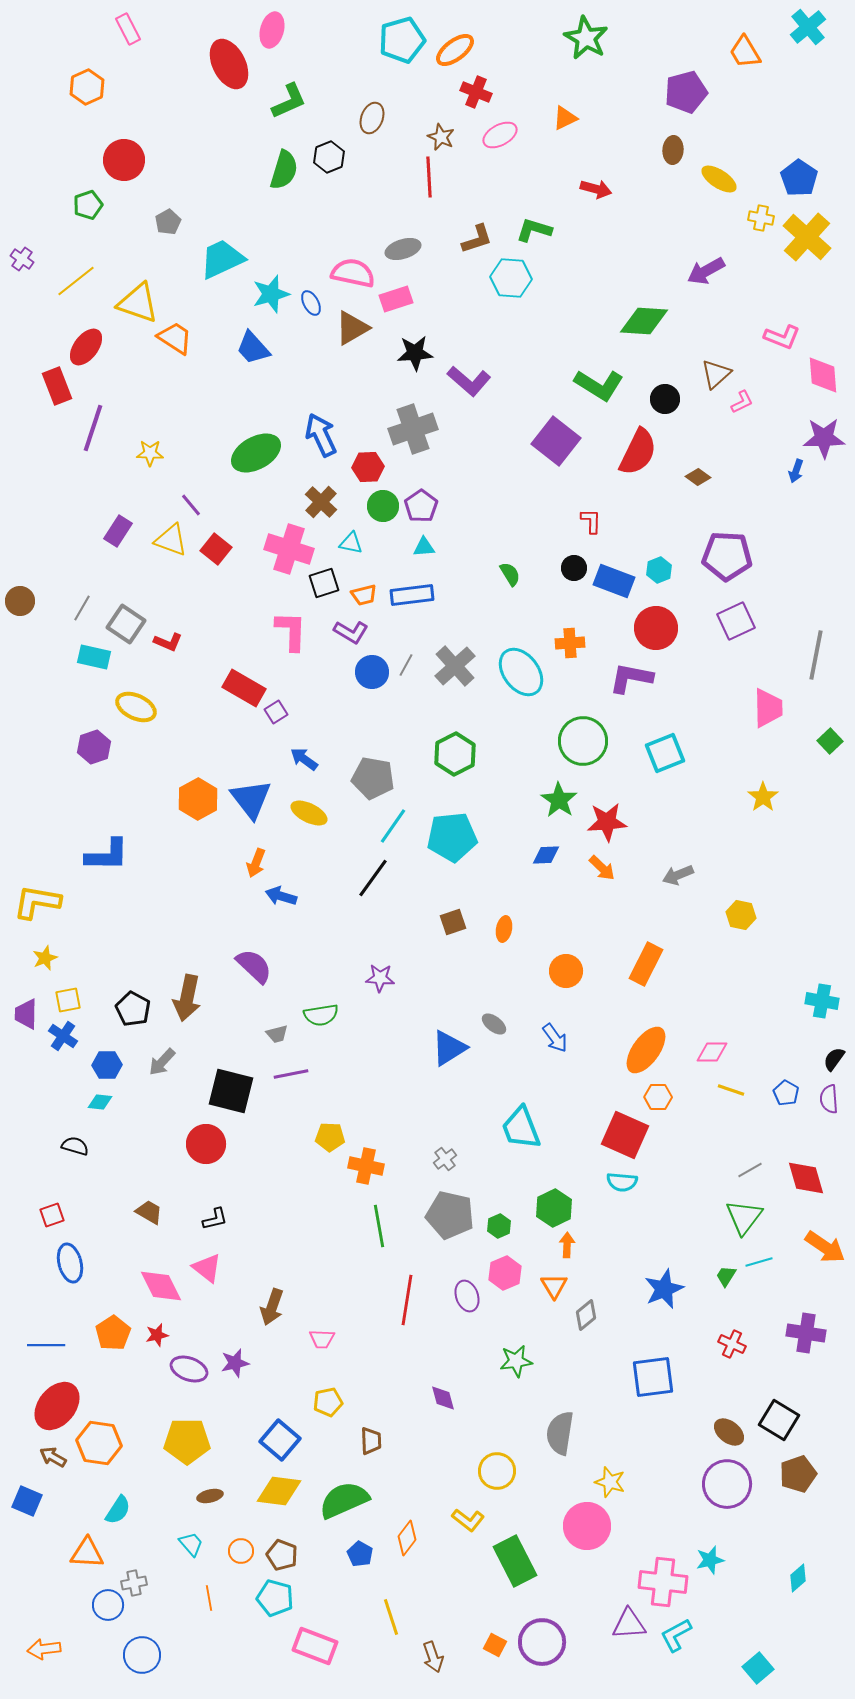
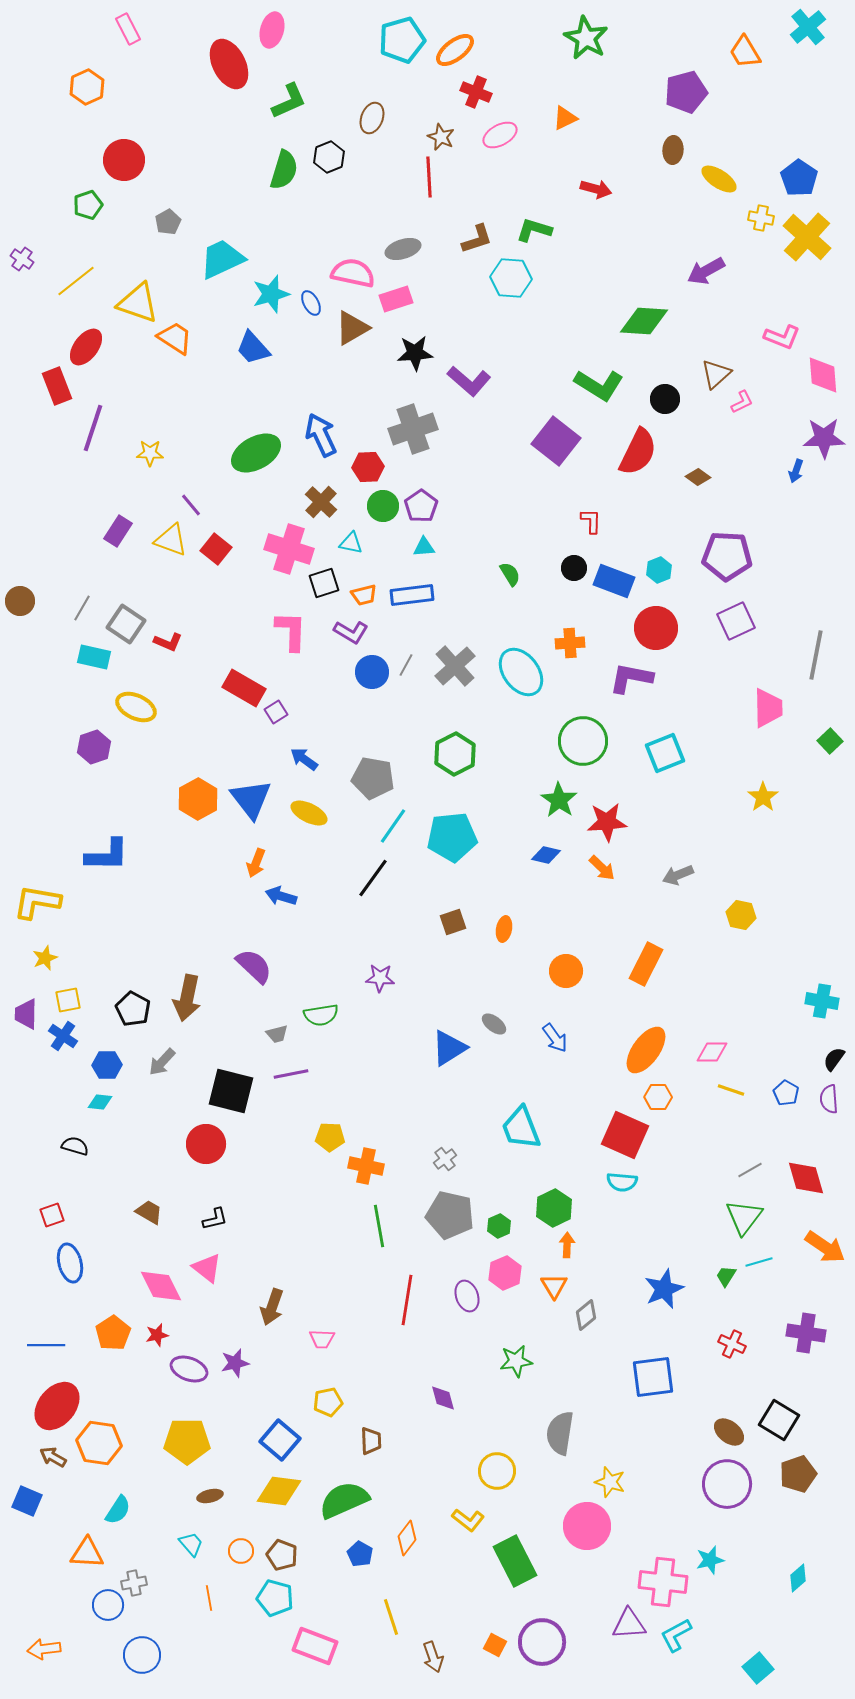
blue diamond at (546, 855): rotated 16 degrees clockwise
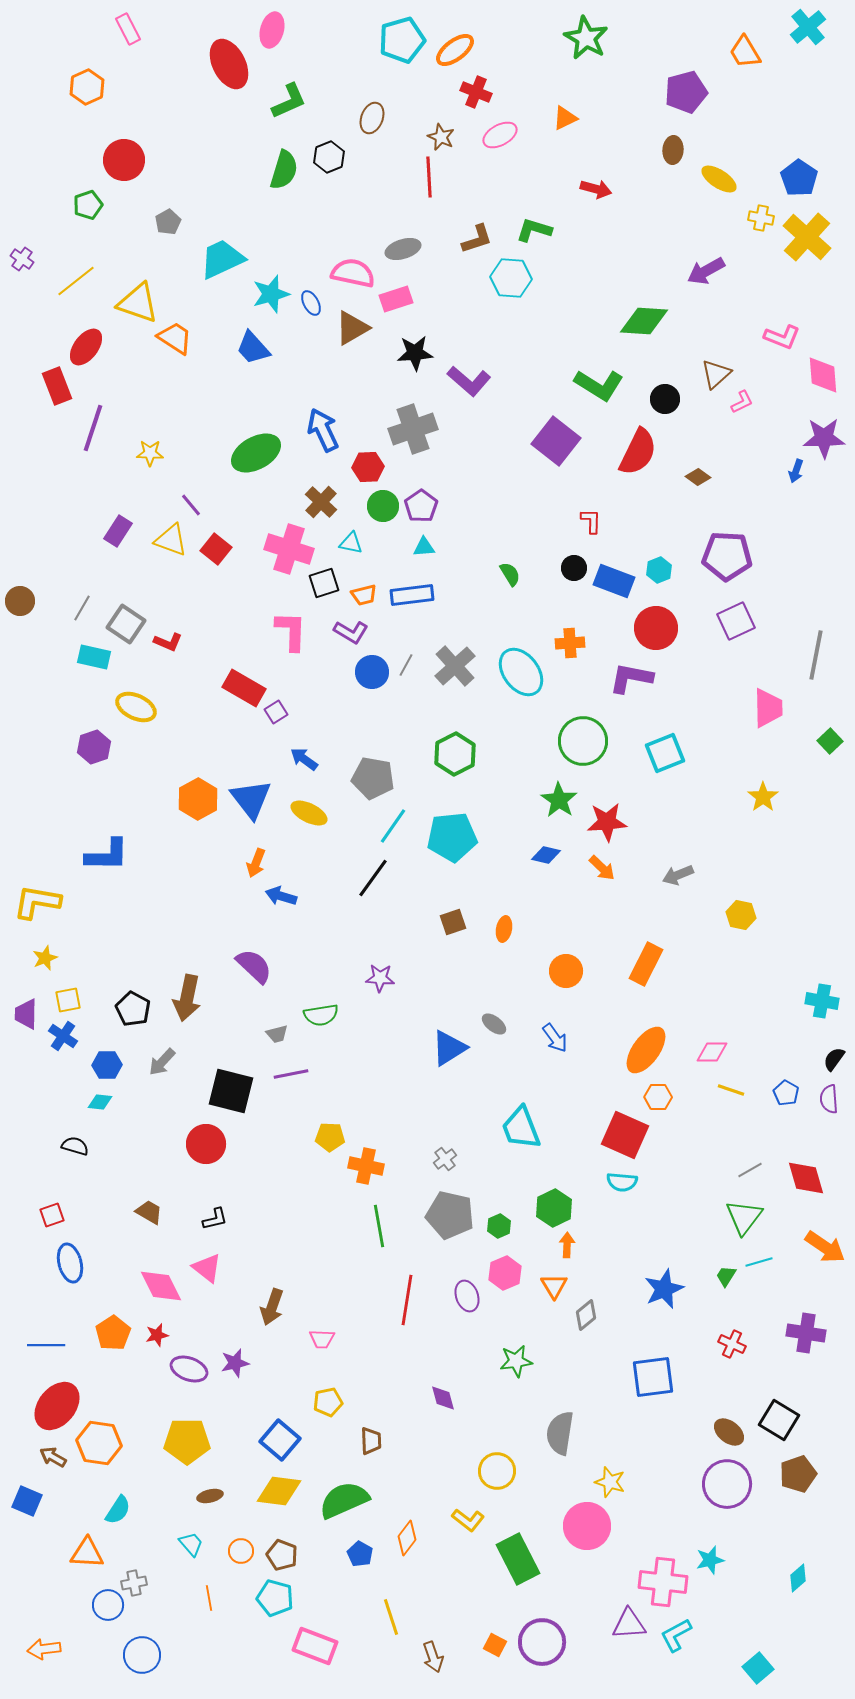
blue arrow at (321, 435): moved 2 px right, 5 px up
green rectangle at (515, 1561): moved 3 px right, 2 px up
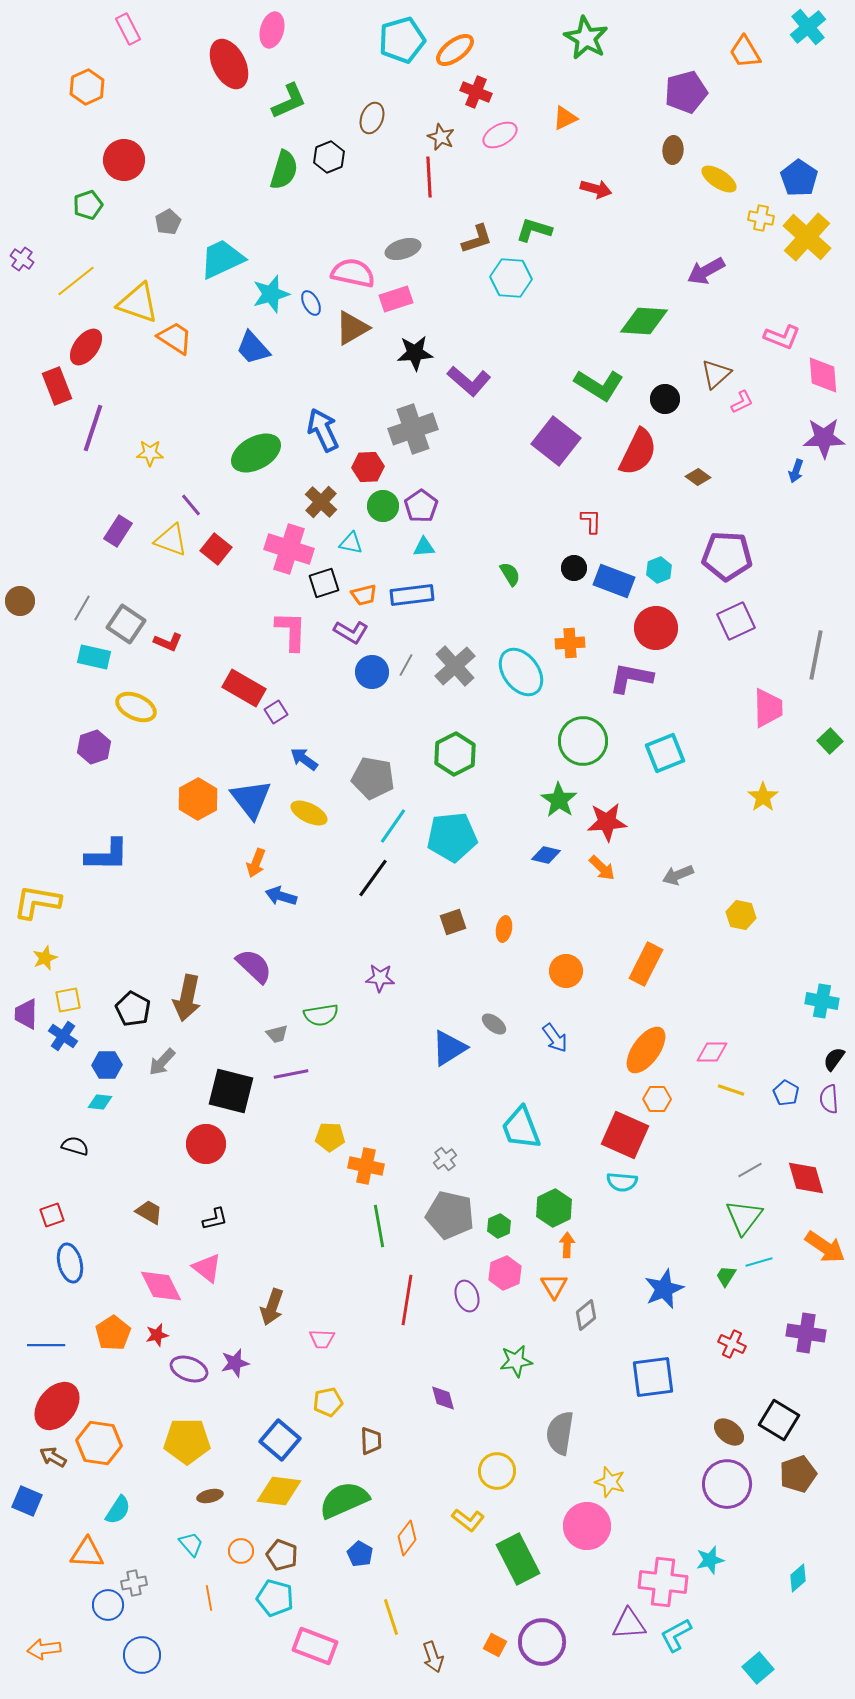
orange hexagon at (658, 1097): moved 1 px left, 2 px down
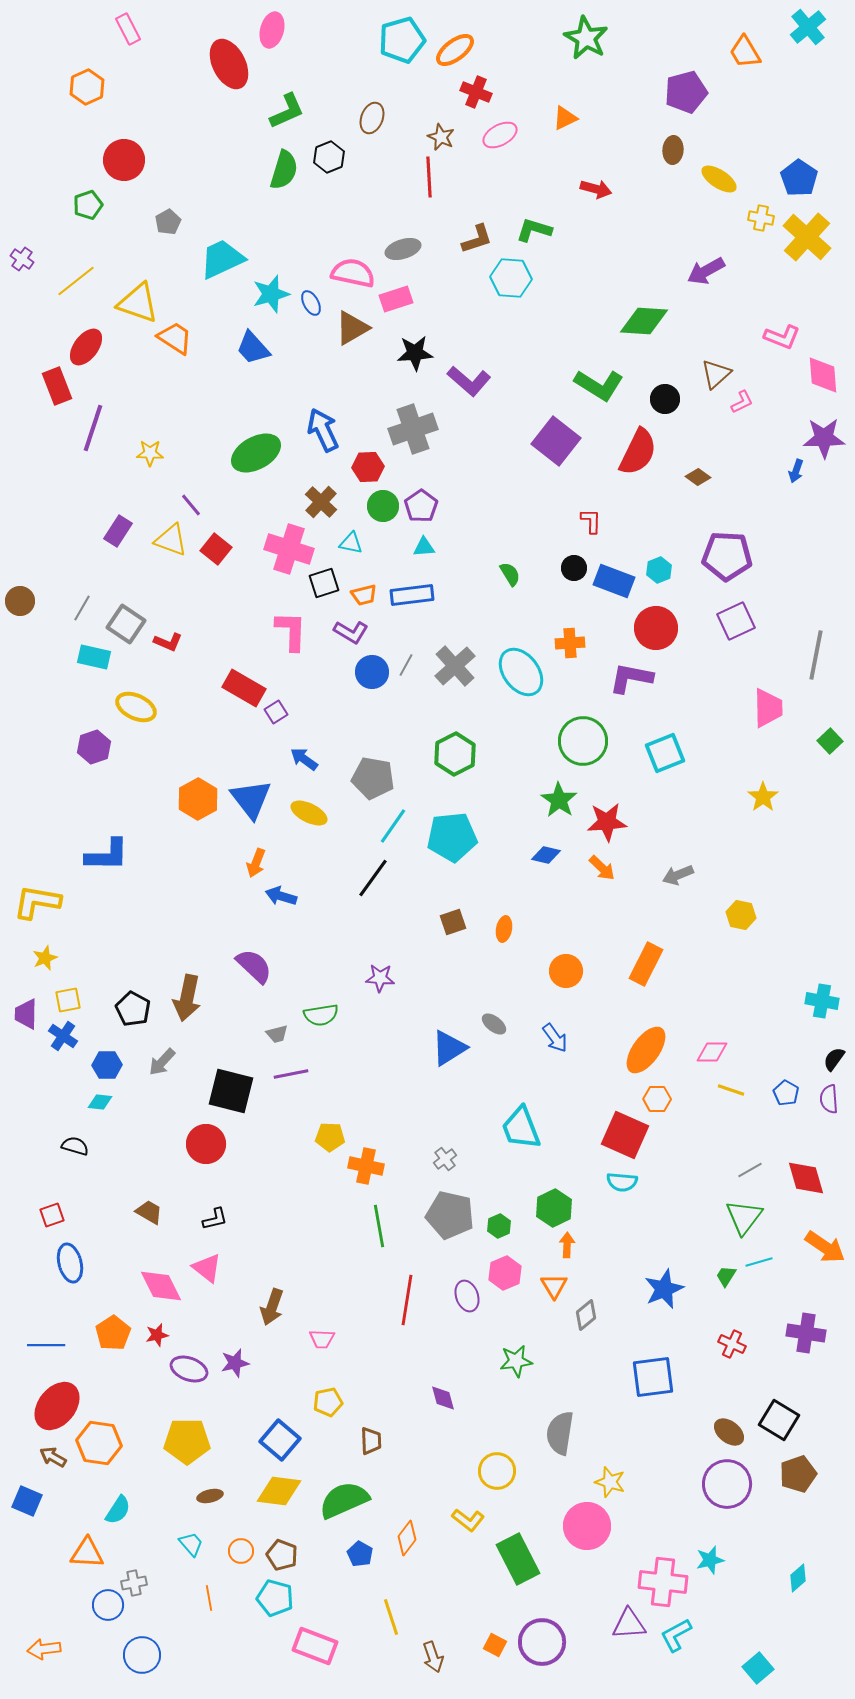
green L-shape at (289, 101): moved 2 px left, 10 px down
